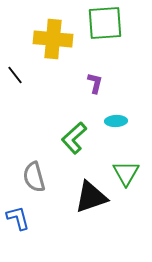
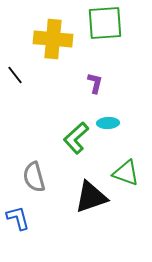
cyan ellipse: moved 8 px left, 2 px down
green L-shape: moved 2 px right
green triangle: rotated 40 degrees counterclockwise
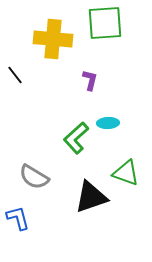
purple L-shape: moved 5 px left, 3 px up
gray semicircle: rotated 44 degrees counterclockwise
